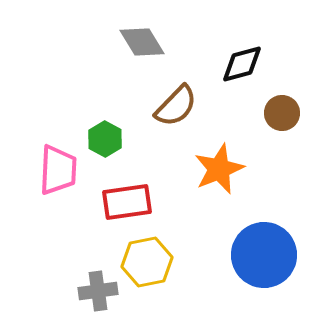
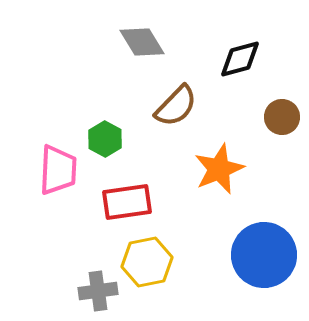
black diamond: moved 2 px left, 5 px up
brown circle: moved 4 px down
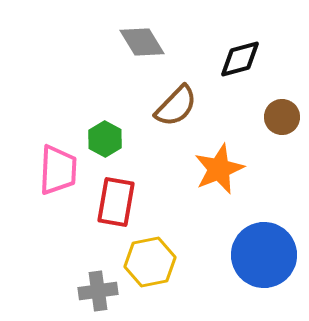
red rectangle: moved 11 px left; rotated 72 degrees counterclockwise
yellow hexagon: moved 3 px right
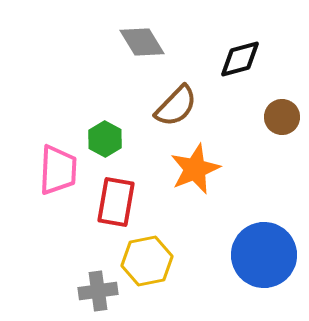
orange star: moved 24 px left
yellow hexagon: moved 3 px left, 1 px up
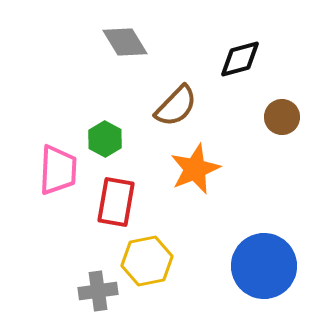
gray diamond: moved 17 px left
blue circle: moved 11 px down
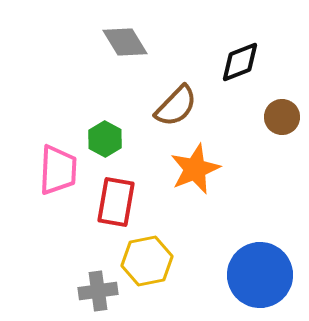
black diamond: moved 3 px down; rotated 6 degrees counterclockwise
blue circle: moved 4 px left, 9 px down
